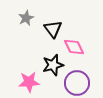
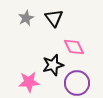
black triangle: moved 1 px right, 11 px up
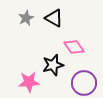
black triangle: rotated 24 degrees counterclockwise
pink diamond: rotated 10 degrees counterclockwise
purple circle: moved 7 px right
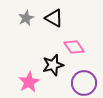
pink star: rotated 25 degrees counterclockwise
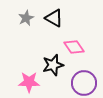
pink star: rotated 30 degrees clockwise
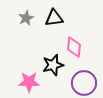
black triangle: rotated 36 degrees counterclockwise
pink diamond: rotated 40 degrees clockwise
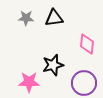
gray star: rotated 28 degrees clockwise
pink diamond: moved 13 px right, 3 px up
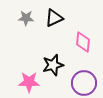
black triangle: rotated 18 degrees counterclockwise
pink diamond: moved 4 px left, 2 px up
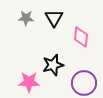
black triangle: rotated 36 degrees counterclockwise
pink diamond: moved 2 px left, 5 px up
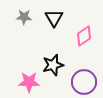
gray star: moved 2 px left, 1 px up
pink diamond: moved 3 px right, 1 px up; rotated 50 degrees clockwise
purple circle: moved 1 px up
